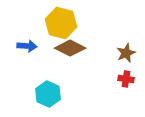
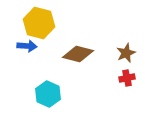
yellow hexagon: moved 22 px left
brown diamond: moved 8 px right, 6 px down; rotated 12 degrees counterclockwise
red cross: moved 1 px right, 1 px up; rotated 21 degrees counterclockwise
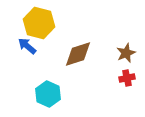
blue arrow: rotated 144 degrees counterclockwise
brown diamond: rotated 32 degrees counterclockwise
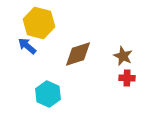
brown star: moved 3 px left, 3 px down; rotated 24 degrees counterclockwise
red cross: rotated 14 degrees clockwise
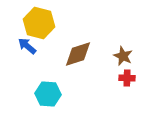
cyan hexagon: rotated 20 degrees counterclockwise
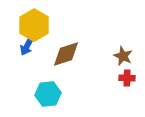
yellow hexagon: moved 5 px left, 2 px down; rotated 16 degrees clockwise
blue arrow: rotated 102 degrees counterclockwise
brown diamond: moved 12 px left
cyan hexagon: rotated 10 degrees counterclockwise
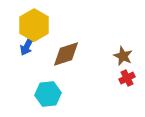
red cross: rotated 28 degrees counterclockwise
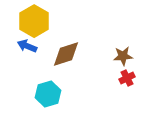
yellow hexagon: moved 4 px up
blue arrow: rotated 84 degrees clockwise
brown star: rotated 30 degrees counterclockwise
cyan hexagon: rotated 10 degrees counterclockwise
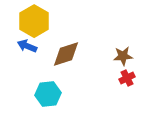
cyan hexagon: rotated 10 degrees clockwise
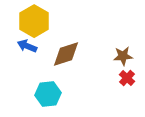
red cross: rotated 21 degrees counterclockwise
